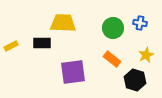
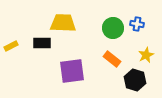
blue cross: moved 3 px left, 1 px down
purple square: moved 1 px left, 1 px up
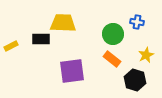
blue cross: moved 2 px up
green circle: moved 6 px down
black rectangle: moved 1 px left, 4 px up
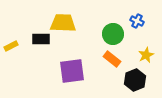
blue cross: moved 1 px up; rotated 16 degrees clockwise
black hexagon: rotated 20 degrees clockwise
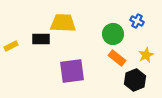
orange rectangle: moved 5 px right, 1 px up
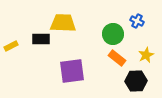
black hexagon: moved 1 px right, 1 px down; rotated 20 degrees clockwise
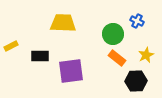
black rectangle: moved 1 px left, 17 px down
purple square: moved 1 px left
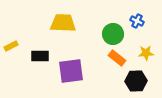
yellow star: moved 2 px up; rotated 21 degrees clockwise
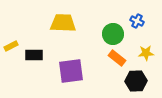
black rectangle: moved 6 px left, 1 px up
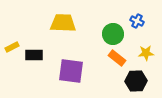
yellow rectangle: moved 1 px right, 1 px down
purple square: rotated 16 degrees clockwise
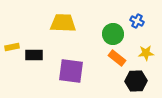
yellow rectangle: rotated 16 degrees clockwise
